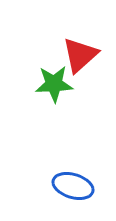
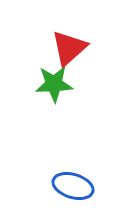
red triangle: moved 11 px left, 7 px up
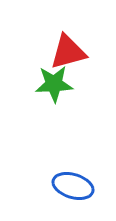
red triangle: moved 1 px left, 4 px down; rotated 27 degrees clockwise
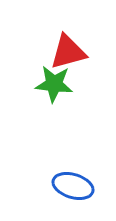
green star: rotated 9 degrees clockwise
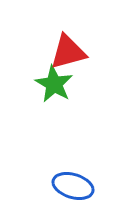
green star: rotated 24 degrees clockwise
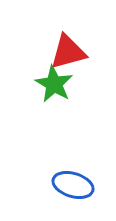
blue ellipse: moved 1 px up
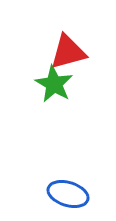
blue ellipse: moved 5 px left, 9 px down
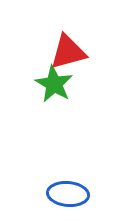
blue ellipse: rotated 12 degrees counterclockwise
